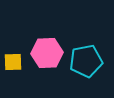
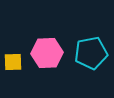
cyan pentagon: moved 5 px right, 8 px up
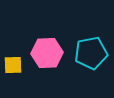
yellow square: moved 3 px down
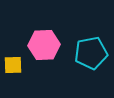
pink hexagon: moved 3 px left, 8 px up
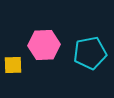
cyan pentagon: moved 1 px left
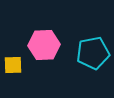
cyan pentagon: moved 3 px right
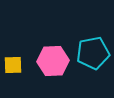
pink hexagon: moved 9 px right, 16 px down
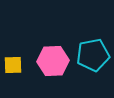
cyan pentagon: moved 2 px down
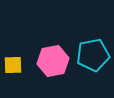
pink hexagon: rotated 8 degrees counterclockwise
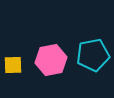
pink hexagon: moved 2 px left, 1 px up
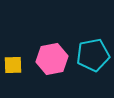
pink hexagon: moved 1 px right, 1 px up
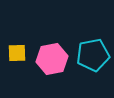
yellow square: moved 4 px right, 12 px up
